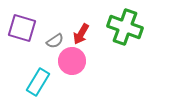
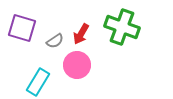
green cross: moved 3 px left
pink circle: moved 5 px right, 4 px down
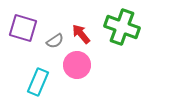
purple square: moved 1 px right
red arrow: rotated 110 degrees clockwise
cyan rectangle: rotated 8 degrees counterclockwise
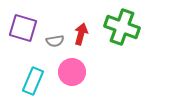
red arrow: rotated 55 degrees clockwise
gray semicircle: rotated 24 degrees clockwise
pink circle: moved 5 px left, 7 px down
cyan rectangle: moved 5 px left, 1 px up
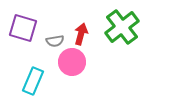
green cross: rotated 32 degrees clockwise
pink circle: moved 10 px up
